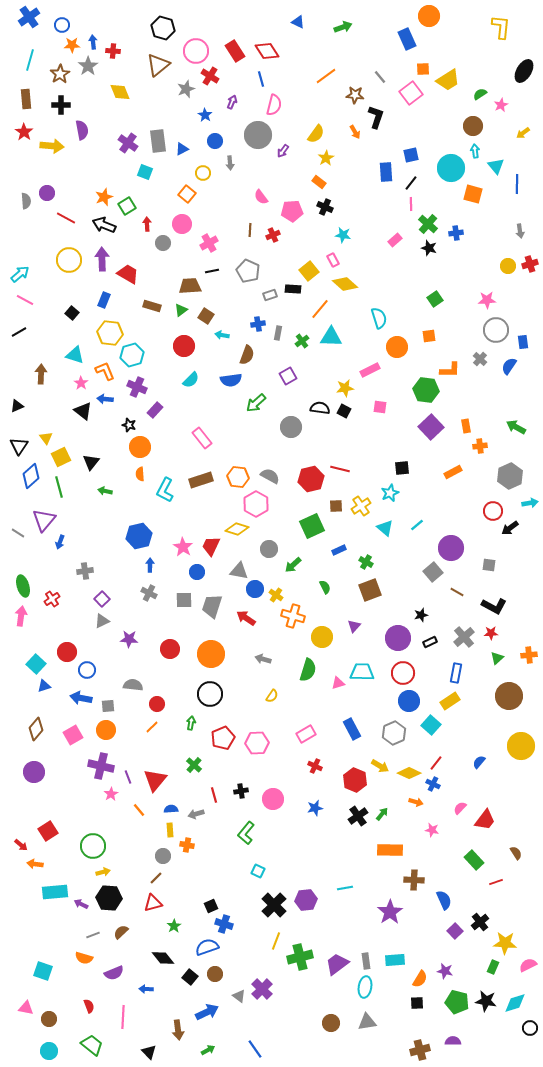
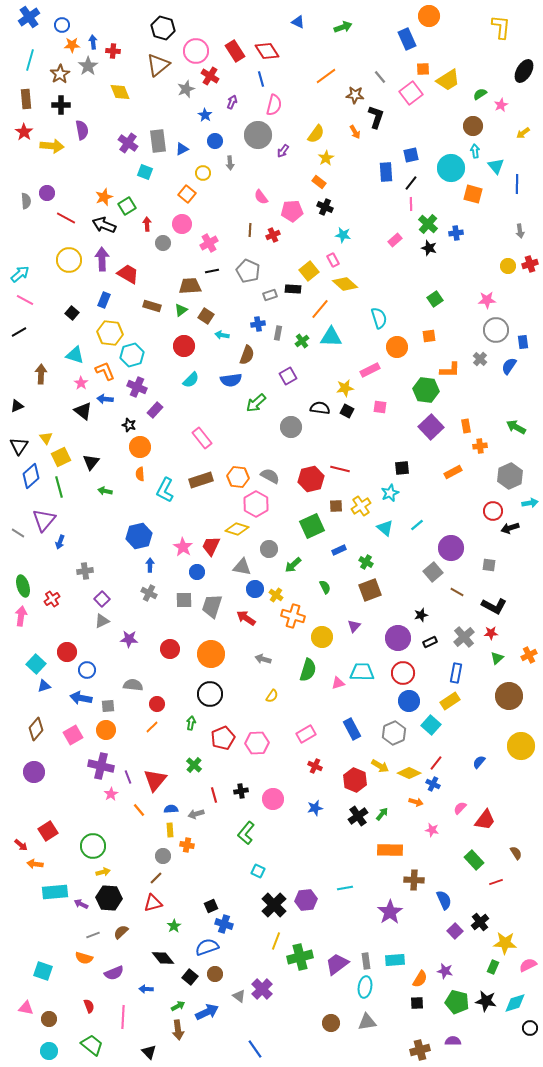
black square at (344, 411): moved 3 px right
black arrow at (510, 528): rotated 18 degrees clockwise
gray triangle at (239, 571): moved 3 px right, 4 px up
orange cross at (529, 655): rotated 21 degrees counterclockwise
green arrow at (208, 1050): moved 30 px left, 44 px up
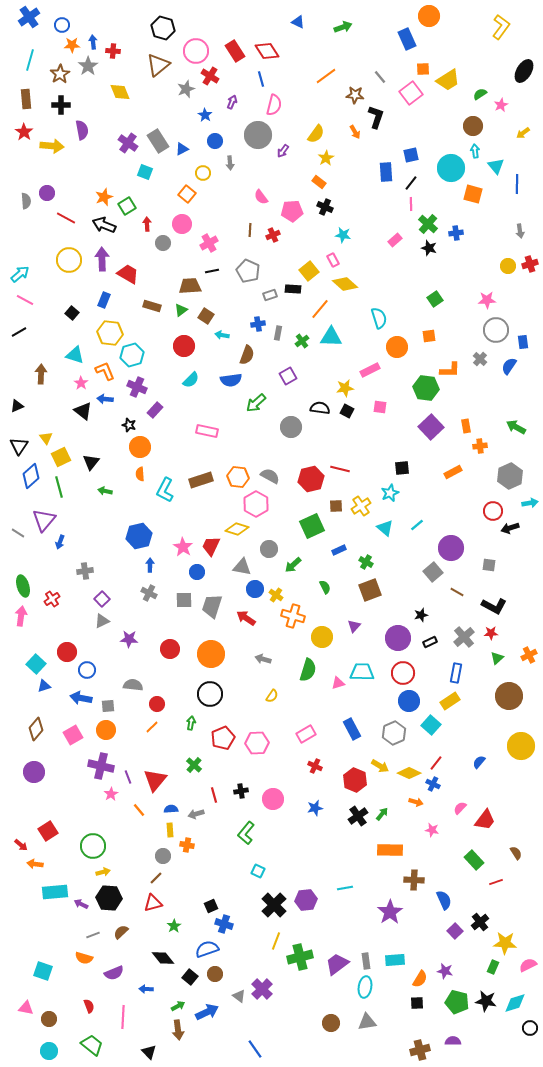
yellow L-shape at (501, 27): rotated 30 degrees clockwise
gray rectangle at (158, 141): rotated 25 degrees counterclockwise
green hexagon at (426, 390): moved 2 px up
pink rectangle at (202, 438): moved 5 px right, 7 px up; rotated 40 degrees counterclockwise
blue semicircle at (207, 947): moved 2 px down
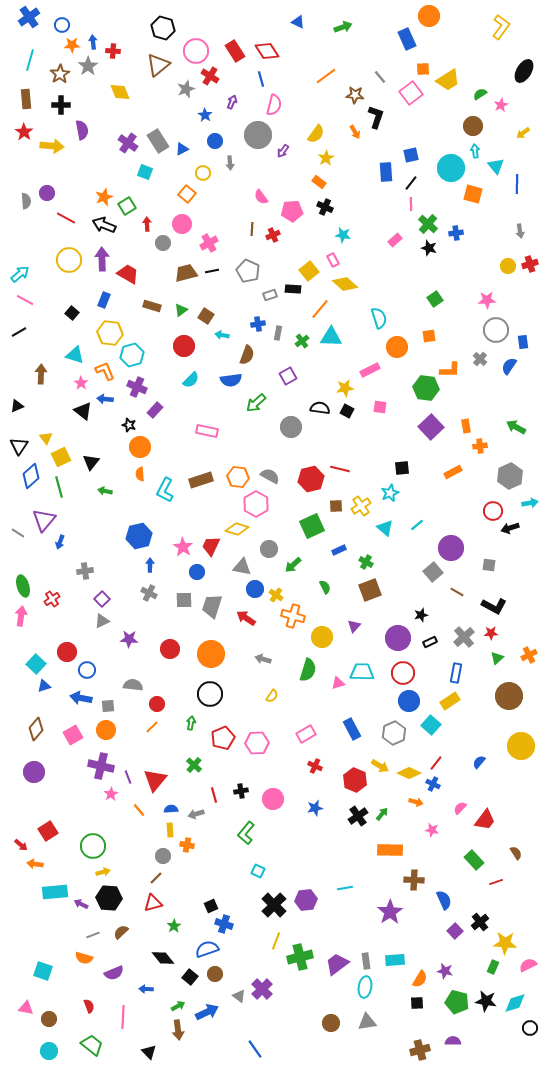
brown line at (250, 230): moved 2 px right, 1 px up
brown trapezoid at (190, 286): moved 4 px left, 13 px up; rotated 10 degrees counterclockwise
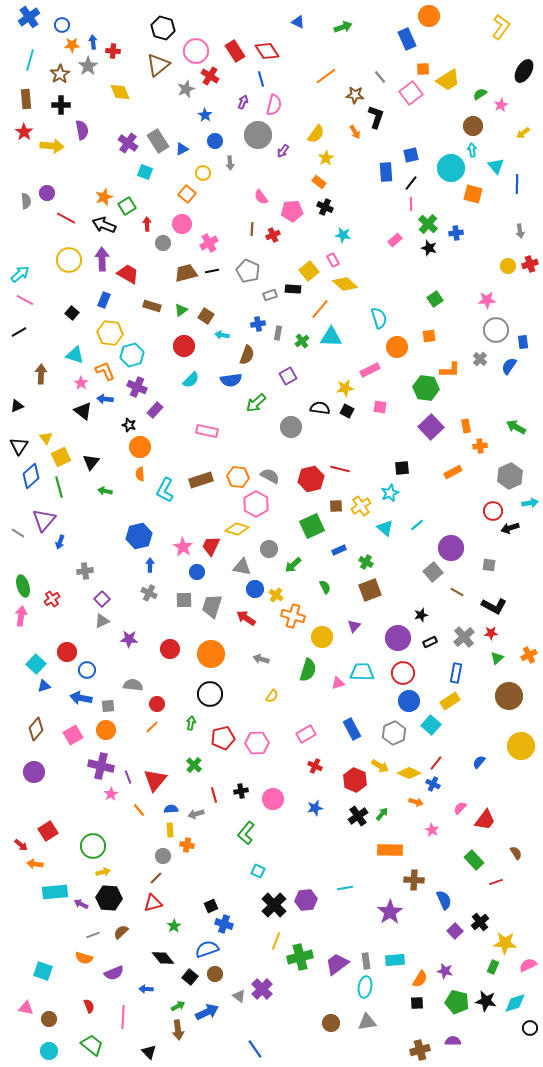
purple arrow at (232, 102): moved 11 px right
cyan arrow at (475, 151): moved 3 px left, 1 px up
gray arrow at (263, 659): moved 2 px left
red pentagon at (223, 738): rotated 10 degrees clockwise
pink star at (432, 830): rotated 16 degrees clockwise
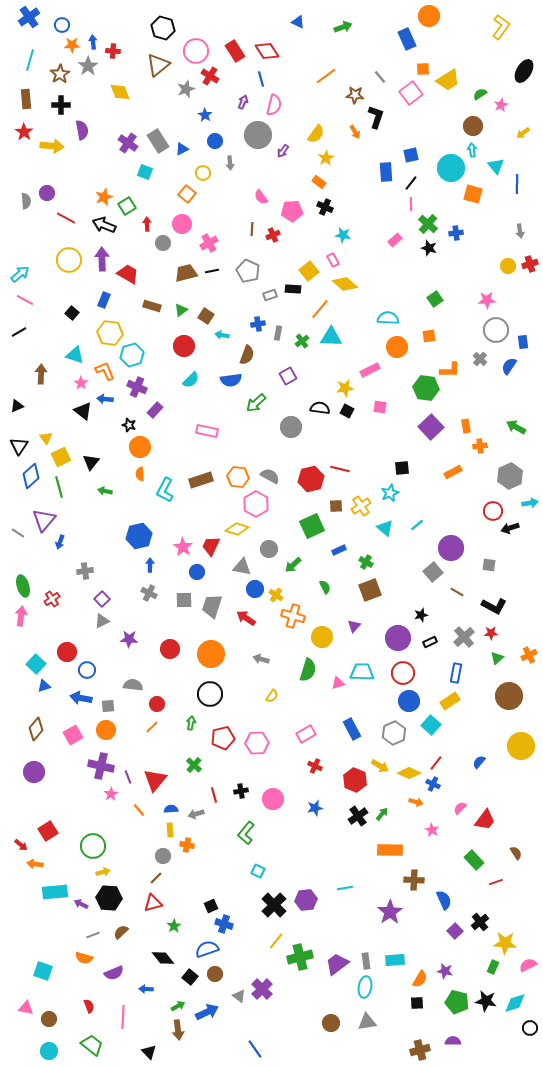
cyan semicircle at (379, 318): moved 9 px right; rotated 70 degrees counterclockwise
yellow line at (276, 941): rotated 18 degrees clockwise
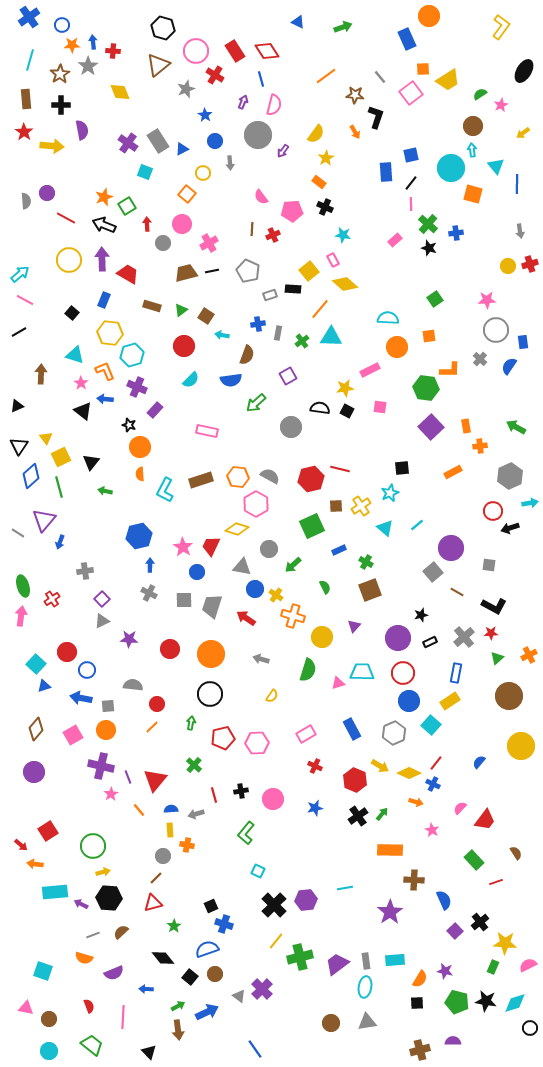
red cross at (210, 76): moved 5 px right, 1 px up
